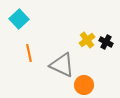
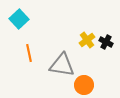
gray triangle: rotated 16 degrees counterclockwise
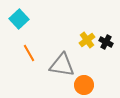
orange line: rotated 18 degrees counterclockwise
